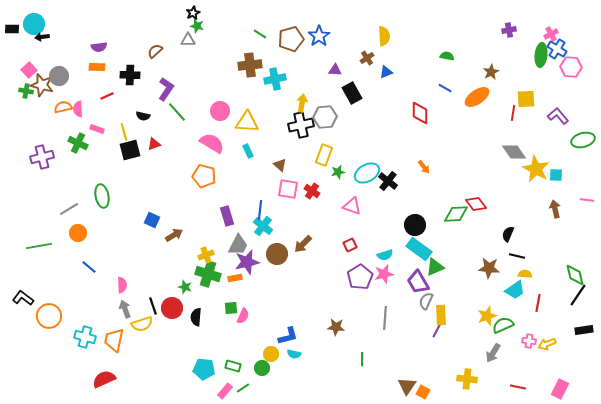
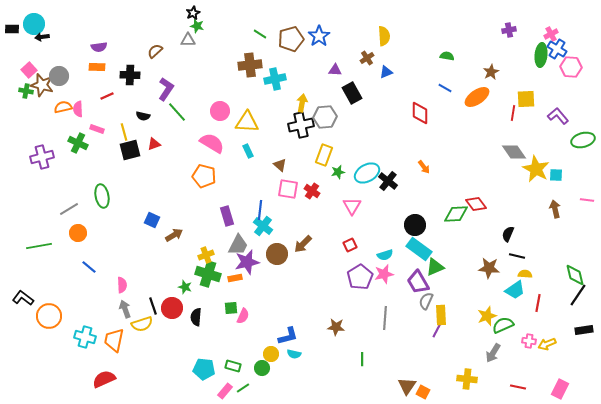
pink triangle at (352, 206): rotated 42 degrees clockwise
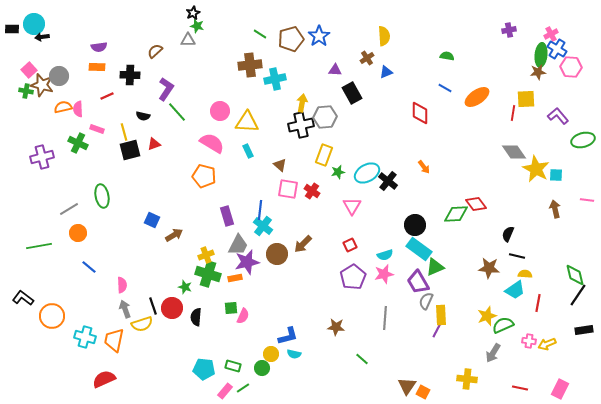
brown star at (491, 72): moved 47 px right; rotated 21 degrees clockwise
purple pentagon at (360, 277): moved 7 px left
orange circle at (49, 316): moved 3 px right
green line at (362, 359): rotated 48 degrees counterclockwise
red line at (518, 387): moved 2 px right, 1 px down
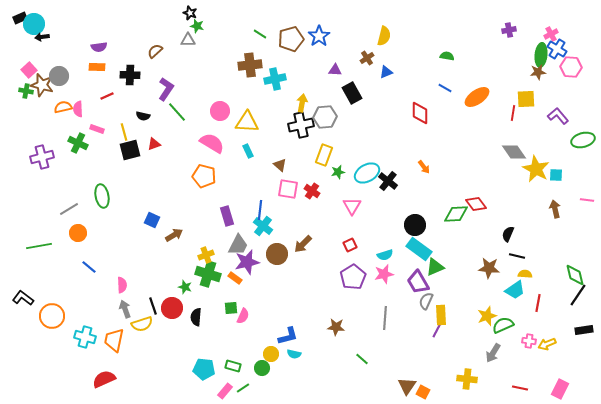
black star at (193, 13): moved 3 px left; rotated 24 degrees counterclockwise
black rectangle at (12, 29): moved 8 px right, 11 px up; rotated 24 degrees counterclockwise
yellow semicircle at (384, 36): rotated 18 degrees clockwise
orange rectangle at (235, 278): rotated 48 degrees clockwise
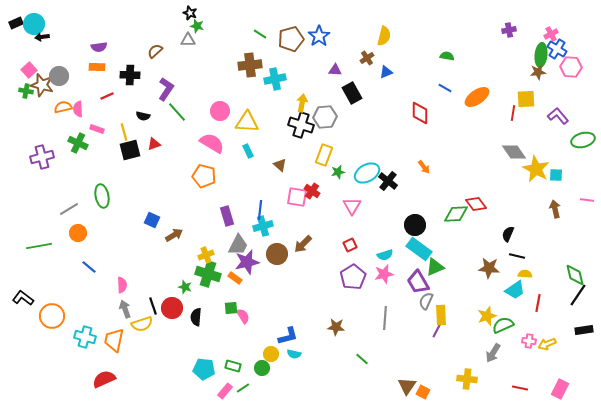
black rectangle at (20, 18): moved 4 px left, 5 px down
black cross at (301, 125): rotated 30 degrees clockwise
pink square at (288, 189): moved 9 px right, 8 px down
cyan cross at (263, 226): rotated 36 degrees clockwise
pink semicircle at (243, 316): rotated 56 degrees counterclockwise
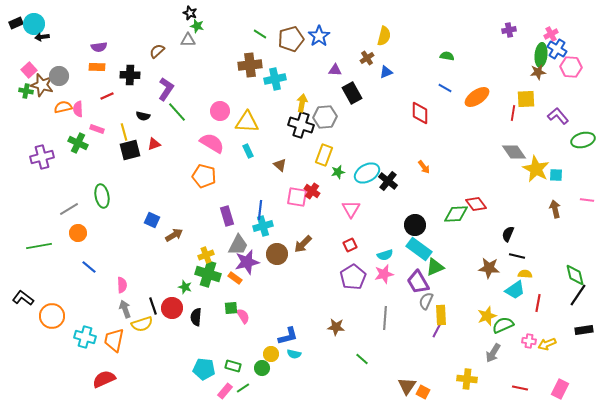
brown semicircle at (155, 51): moved 2 px right
pink triangle at (352, 206): moved 1 px left, 3 px down
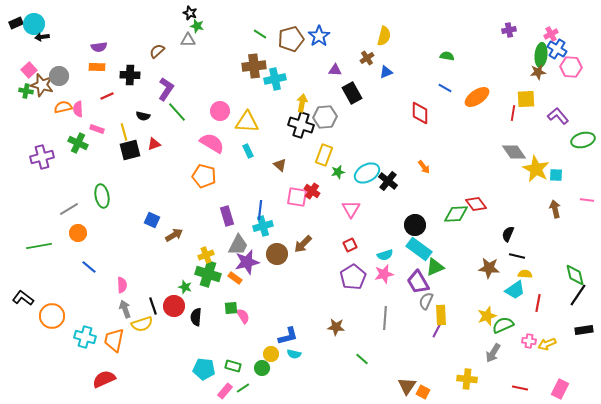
brown cross at (250, 65): moved 4 px right, 1 px down
red circle at (172, 308): moved 2 px right, 2 px up
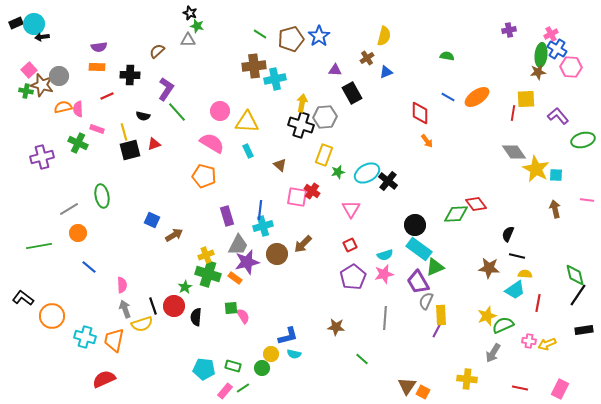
blue line at (445, 88): moved 3 px right, 9 px down
orange arrow at (424, 167): moved 3 px right, 26 px up
green star at (185, 287): rotated 24 degrees clockwise
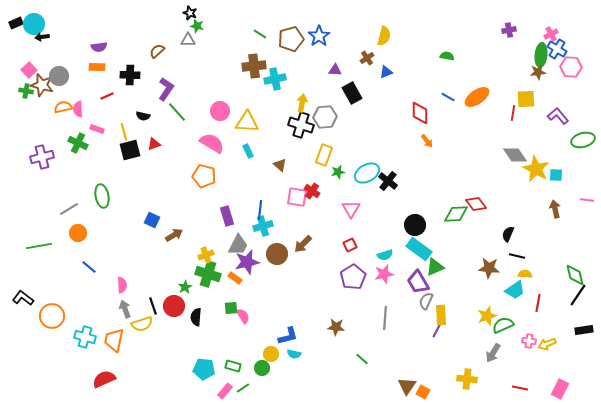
gray diamond at (514, 152): moved 1 px right, 3 px down
